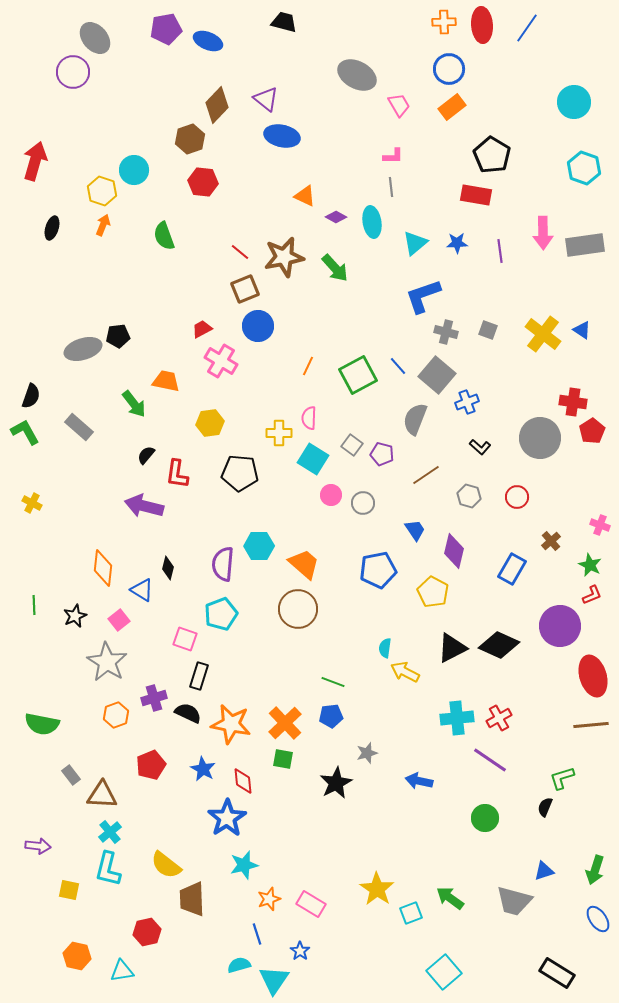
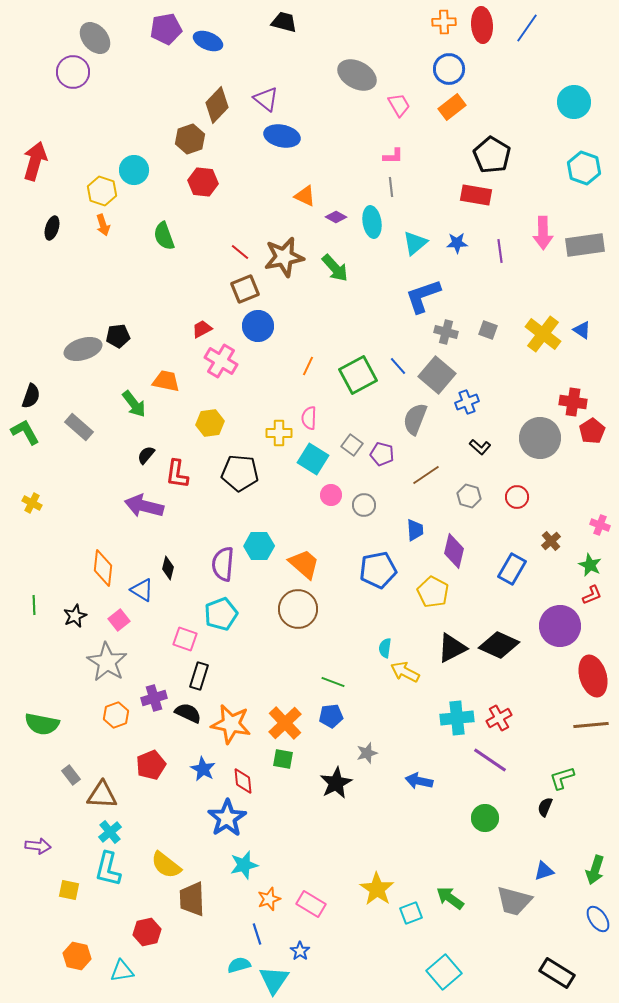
orange arrow at (103, 225): rotated 140 degrees clockwise
gray circle at (363, 503): moved 1 px right, 2 px down
blue trapezoid at (415, 530): rotated 30 degrees clockwise
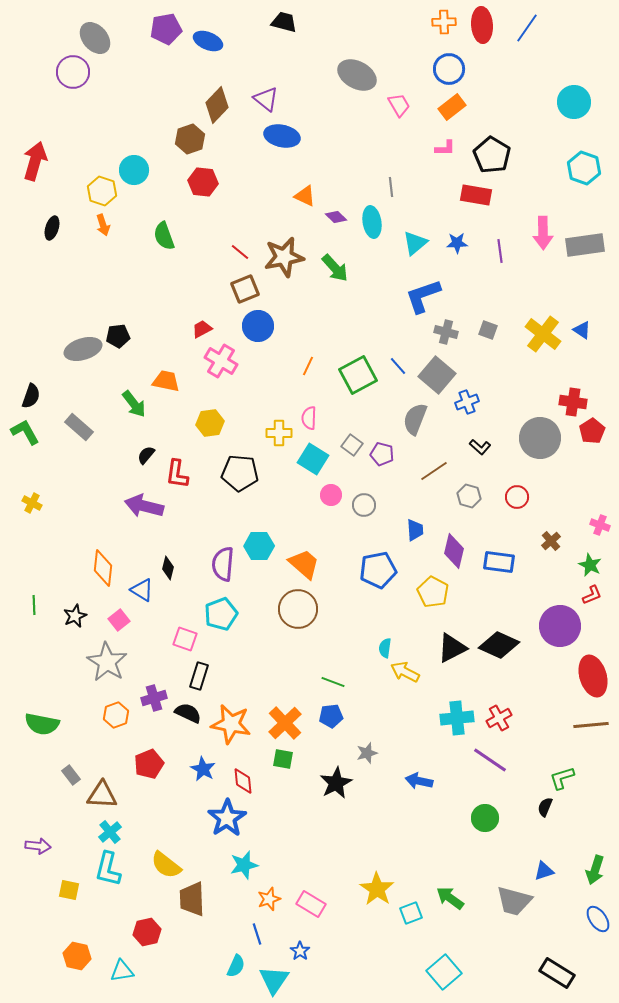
pink L-shape at (393, 156): moved 52 px right, 8 px up
purple diamond at (336, 217): rotated 15 degrees clockwise
brown line at (426, 475): moved 8 px right, 4 px up
blue rectangle at (512, 569): moved 13 px left, 7 px up; rotated 68 degrees clockwise
red pentagon at (151, 765): moved 2 px left, 1 px up
cyan semicircle at (239, 965): moved 3 px left, 1 px down; rotated 130 degrees clockwise
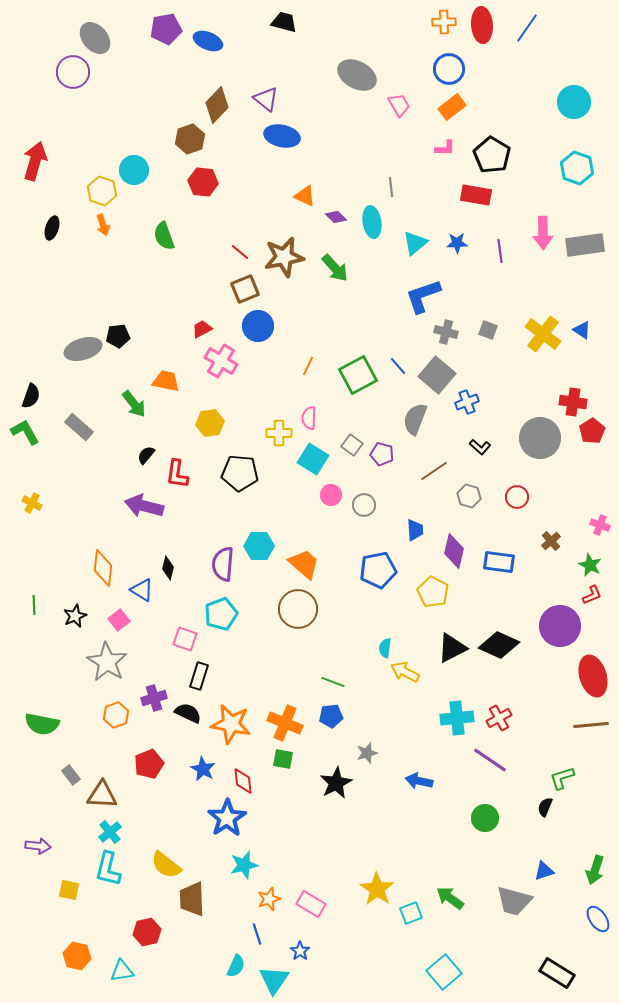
cyan hexagon at (584, 168): moved 7 px left
orange cross at (285, 723): rotated 24 degrees counterclockwise
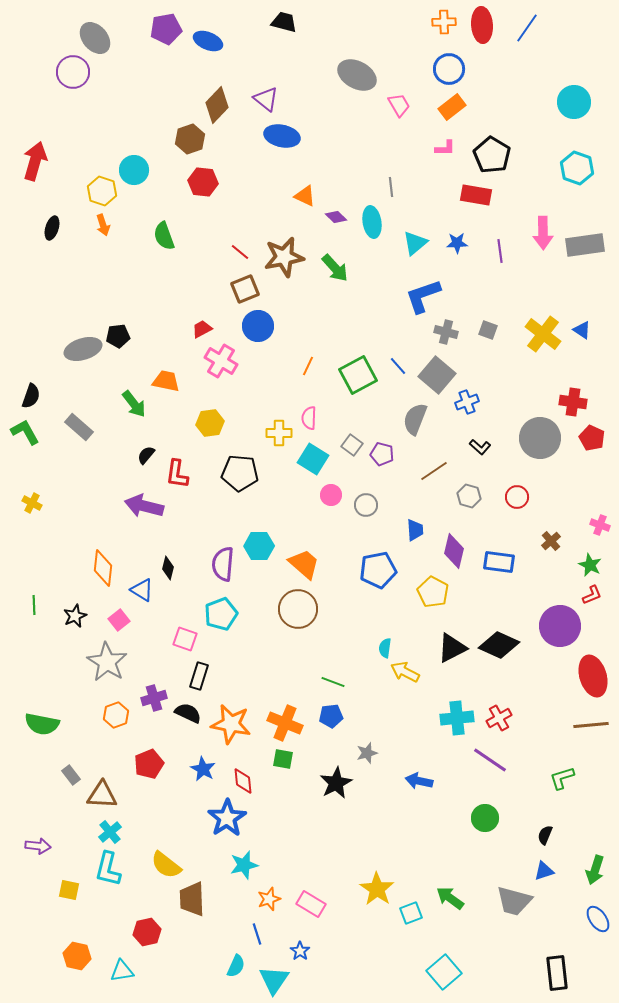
red pentagon at (592, 431): moved 7 px down; rotated 15 degrees counterclockwise
gray circle at (364, 505): moved 2 px right
black semicircle at (545, 807): moved 28 px down
black rectangle at (557, 973): rotated 52 degrees clockwise
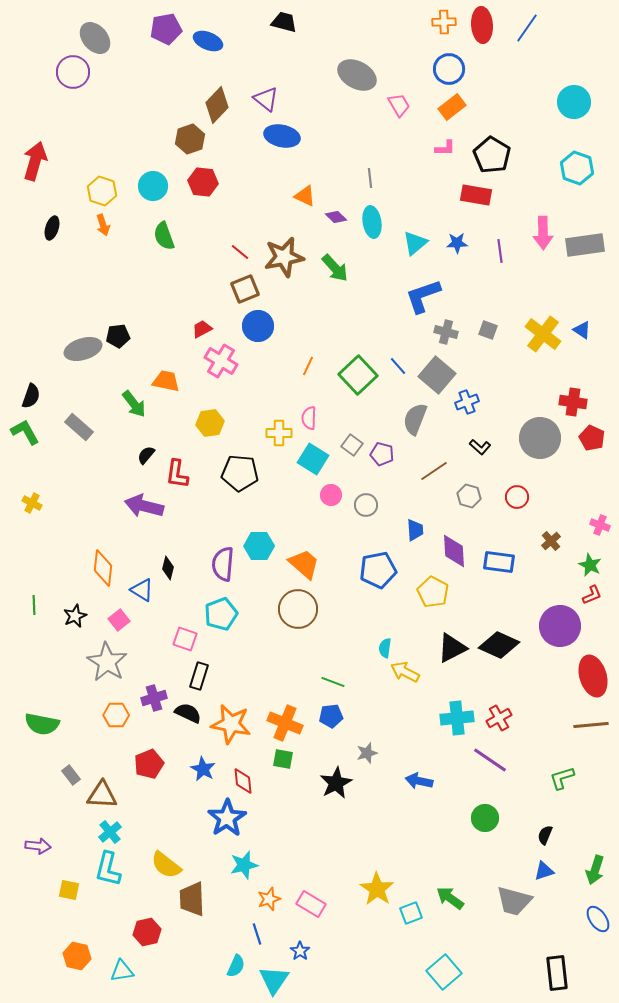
cyan circle at (134, 170): moved 19 px right, 16 px down
gray line at (391, 187): moved 21 px left, 9 px up
green square at (358, 375): rotated 15 degrees counterclockwise
purple diamond at (454, 551): rotated 16 degrees counterclockwise
orange hexagon at (116, 715): rotated 20 degrees clockwise
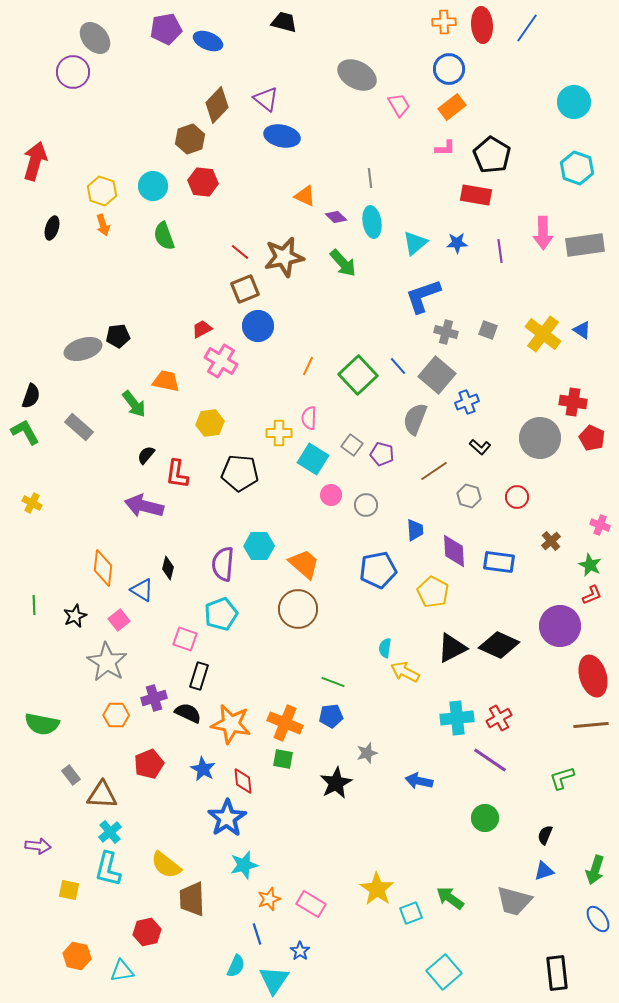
green arrow at (335, 268): moved 8 px right, 5 px up
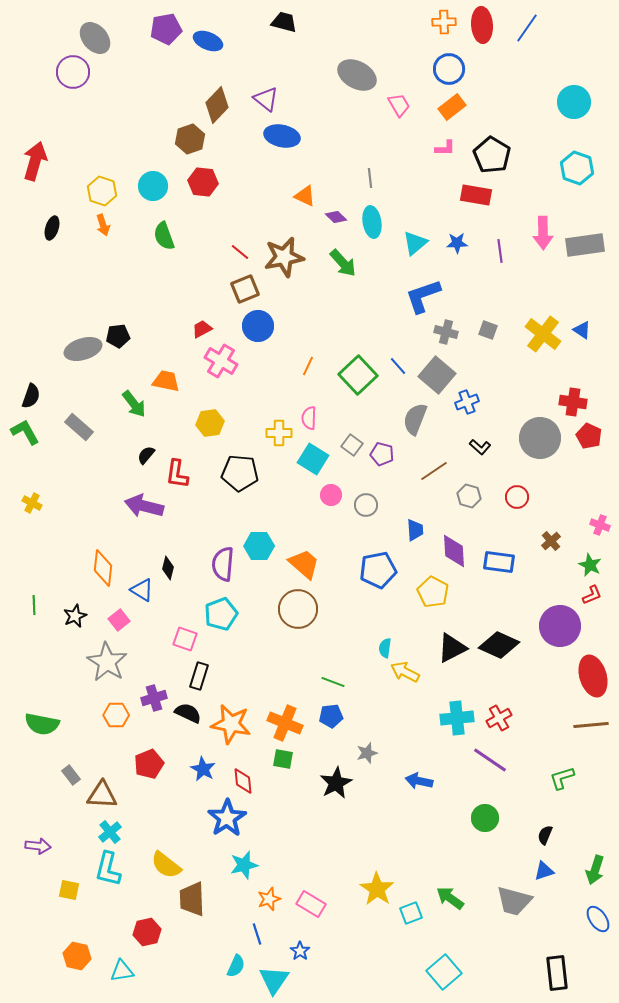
red pentagon at (592, 438): moved 3 px left, 2 px up
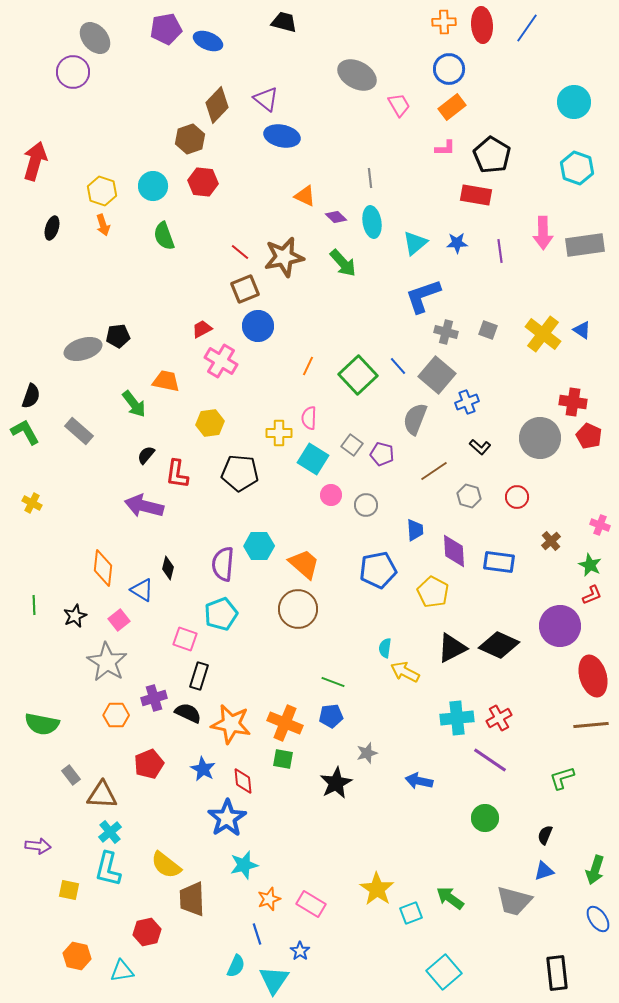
gray rectangle at (79, 427): moved 4 px down
